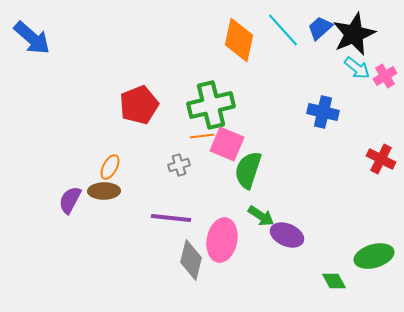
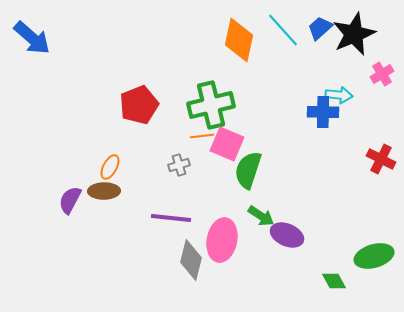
cyan arrow: moved 18 px left, 27 px down; rotated 32 degrees counterclockwise
pink cross: moved 3 px left, 2 px up
blue cross: rotated 12 degrees counterclockwise
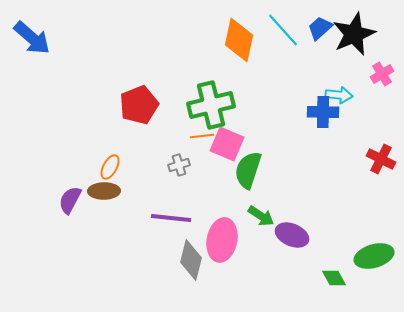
purple ellipse: moved 5 px right
green diamond: moved 3 px up
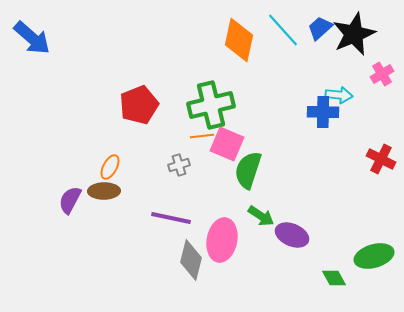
purple line: rotated 6 degrees clockwise
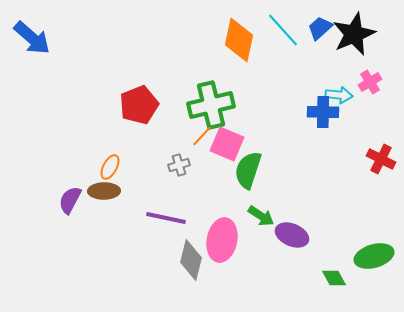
pink cross: moved 12 px left, 8 px down
orange line: rotated 40 degrees counterclockwise
purple line: moved 5 px left
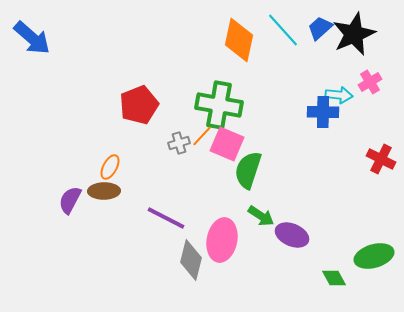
green cross: moved 8 px right; rotated 24 degrees clockwise
gray cross: moved 22 px up
purple line: rotated 15 degrees clockwise
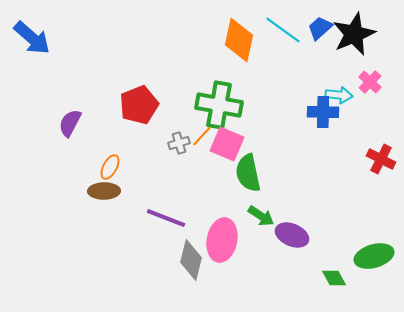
cyan line: rotated 12 degrees counterclockwise
pink cross: rotated 15 degrees counterclockwise
green semicircle: moved 3 px down; rotated 30 degrees counterclockwise
purple semicircle: moved 77 px up
purple line: rotated 6 degrees counterclockwise
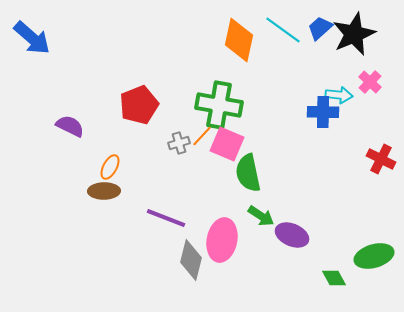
purple semicircle: moved 3 px down; rotated 88 degrees clockwise
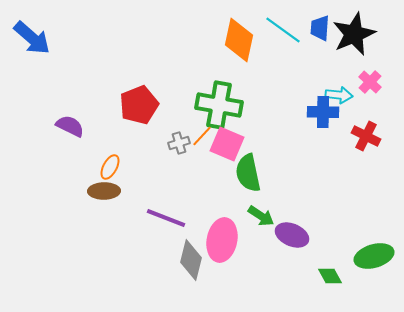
blue trapezoid: rotated 44 degrees counterclockwise
red cross: moved 15 px left, 23 px up
green diamond: moved 4 px left, 2 px up
